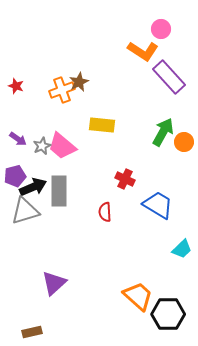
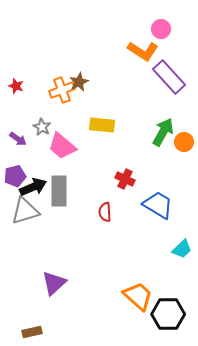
gray star: moved 19 px up; rotated 18 degrees counterclockwise
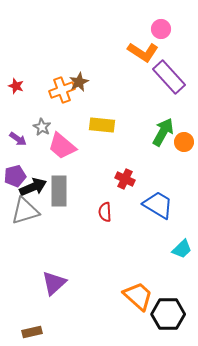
orange L-shape: moved 1 px down
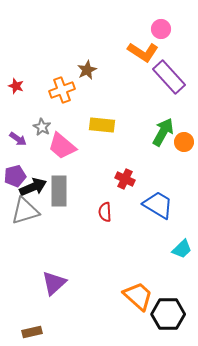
brown star: moved 8 px right, 12 px up
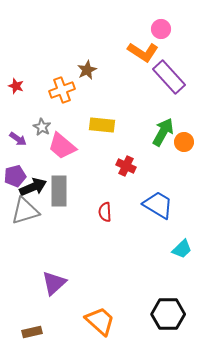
red cross: moved 1 px right, 13 px up
orange trapezoid: moved 38 px left, 25 px down
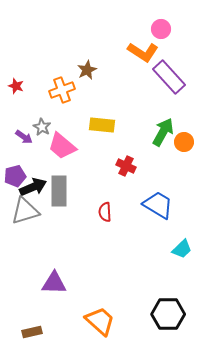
purple arrow: moved 6 px right, 2 px up
purple triangle: rotated 44 degrees clockwise
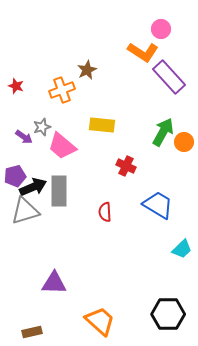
gray star: rotated 24 degrees clockwise
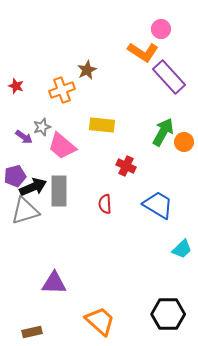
red semicircle: moved 8 px up
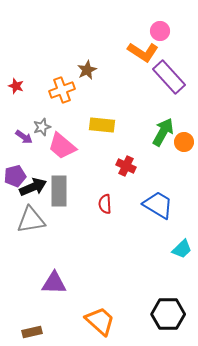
pink circle: moved 1 px left, 2 px down
gray triangle: moved 6 px right, 9 px down; rotated 8 degrees clockwise
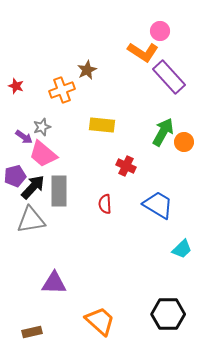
pink trapezoid: moved 19 px left, 8 px down
black arrow: rotated 24 degrees counterclockwise
